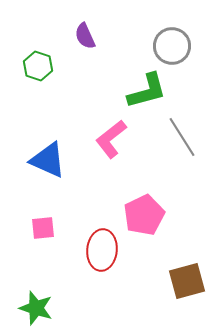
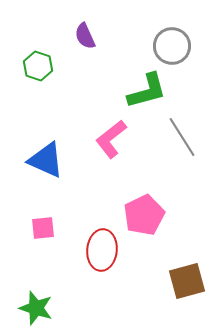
blue triangle: moved 2 px left
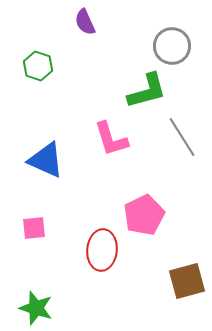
purple semicircle: moved 14 px up
pink L-shape: rotated 69 degrees counterclockwise
pink square: moved 9 px left
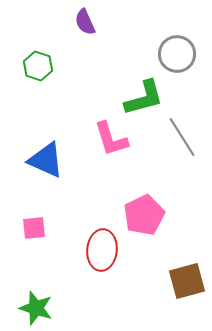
gray circle: moved 5 px right, 8 px down
green L-shape: moved 3 px left, 7 px down
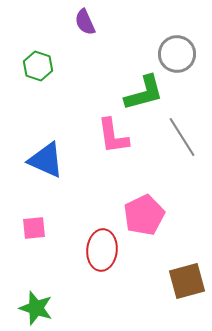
green L-shape: moved 5 px up
pink L-shape: moved 2 px right, 3 px up; rotated 9 degrees clockwise
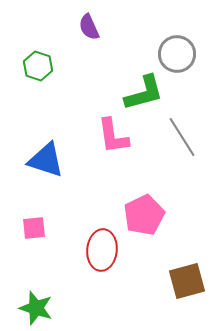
purple semicircle: moved 4 px right, 5 px down
blue triangle: rotated 6 degrees counterclockwise
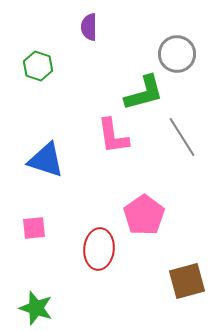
purple semicircle: rotated 24 degrees clockwise
pink pentagon: rotated 9 degrees counterclockwise
red ellipse: moved 3 px left, 1 px up
